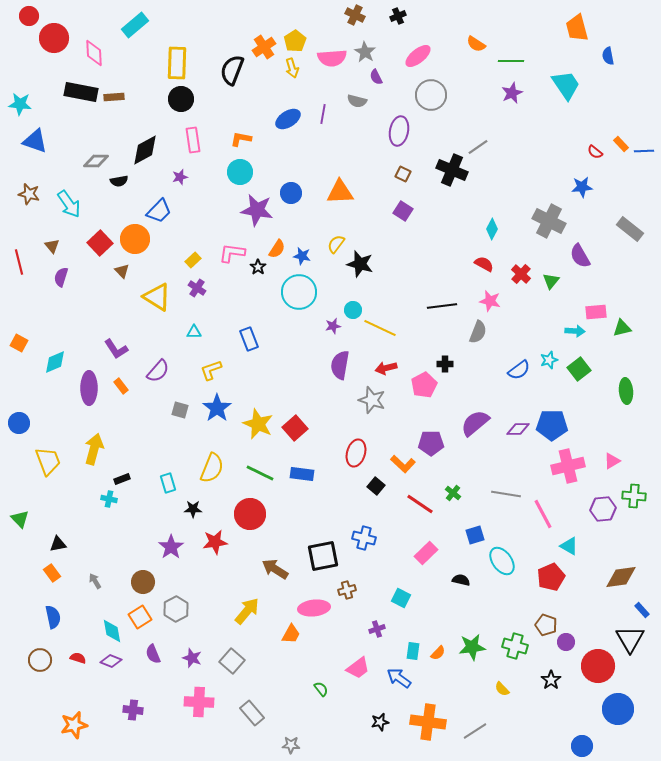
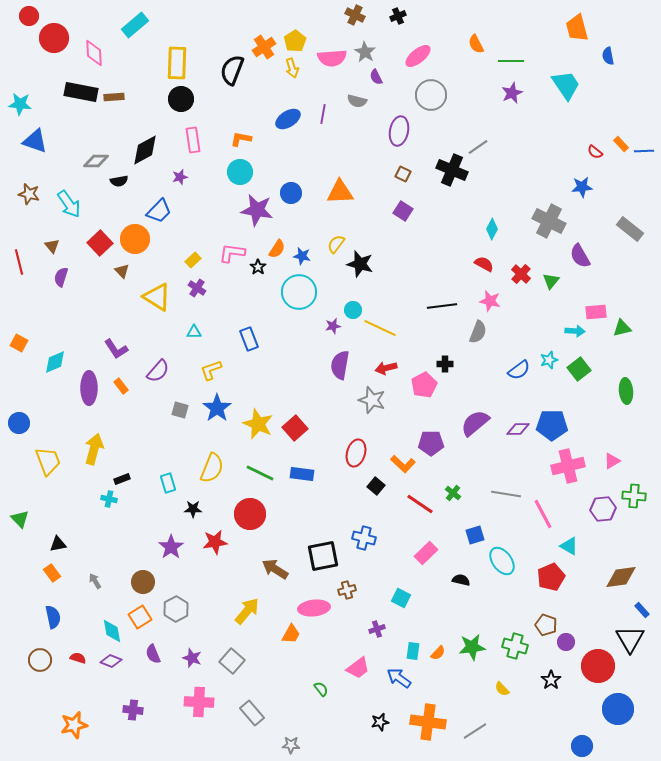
orange semicircle at (476, 44): rotated 30 degrees clockwise
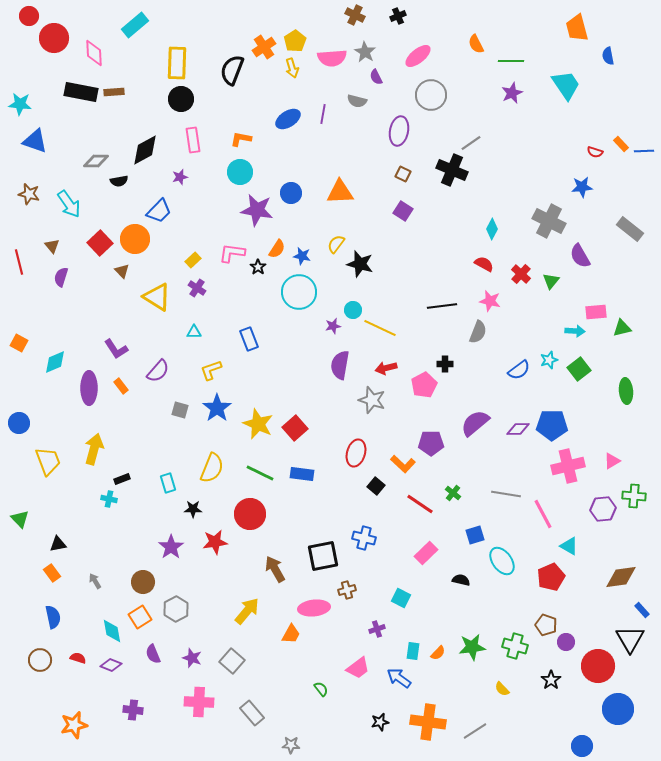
brown rectangle at (114, 97): moved 5 px up
gray line at (478, 147): moved 7 px left, 4 px up
red semicircle at (595, 152): rotated 21 degrees counterclockwise
brown arrow at (275, 569): rotated 28 degrees clockwise
purple diamond at (111, 661): moved 4 px down
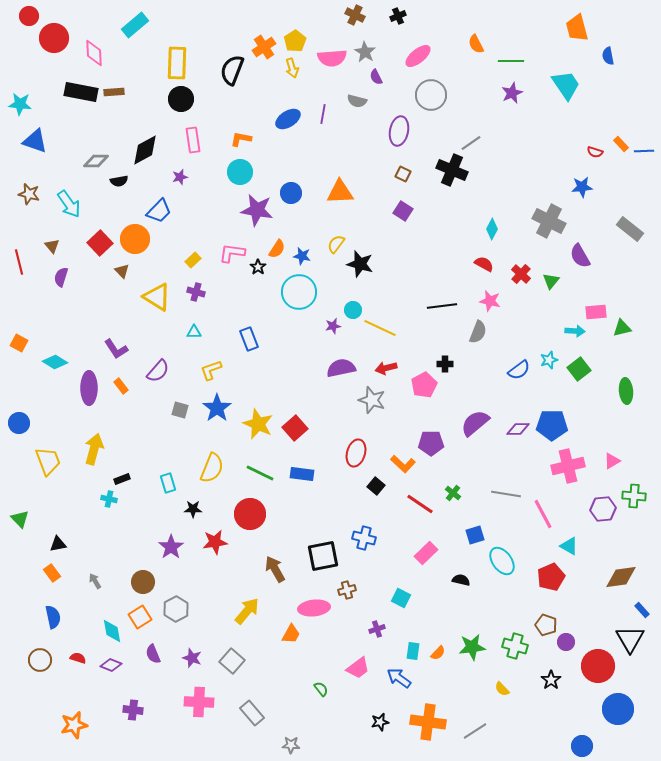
purple cross at (197, 288): moved 1 px left, 4 px down; rotated 18 degrees counterclockwise
cyan diamond at (55, 362): rotated 55 degrees clockwise
purple semicircle at (340, 365): moved 1 px right, 3 px down; rotated 68 degrees clockwise
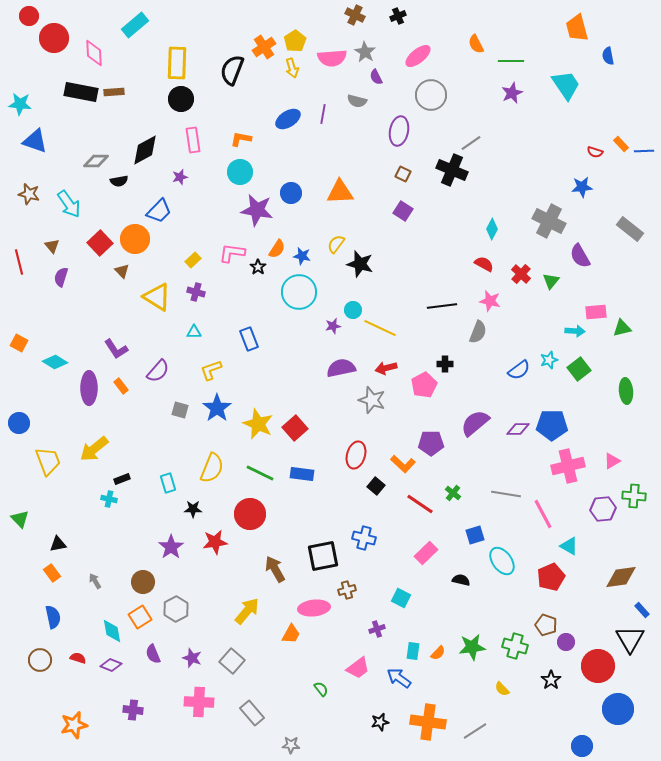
yellow arrow at (94, 449): rotated 144 degrees counterclockwise
red ellipse at (356, 453): moved 2 px down
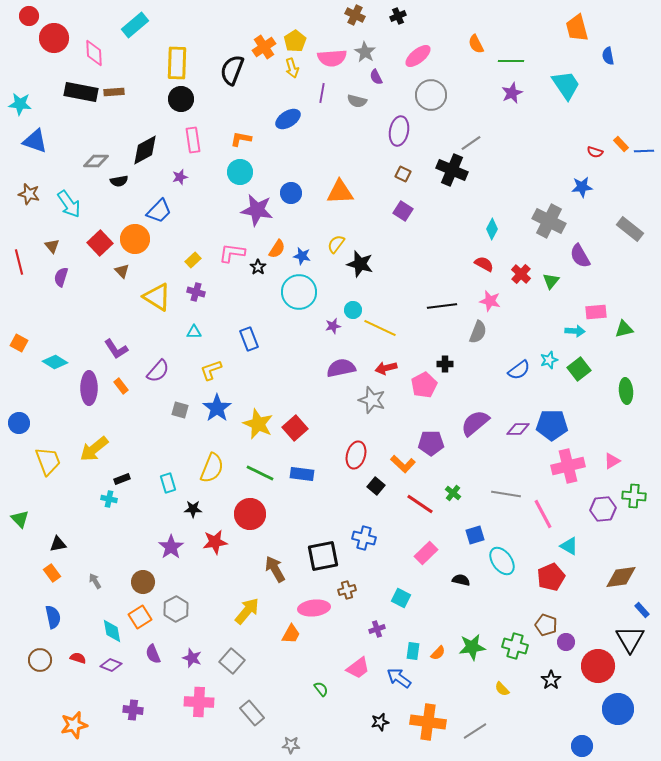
purple line at (323, 114): moved 1 px left, 21 px up
green triangle at (622, 328): moved 2 px right, 1 px down
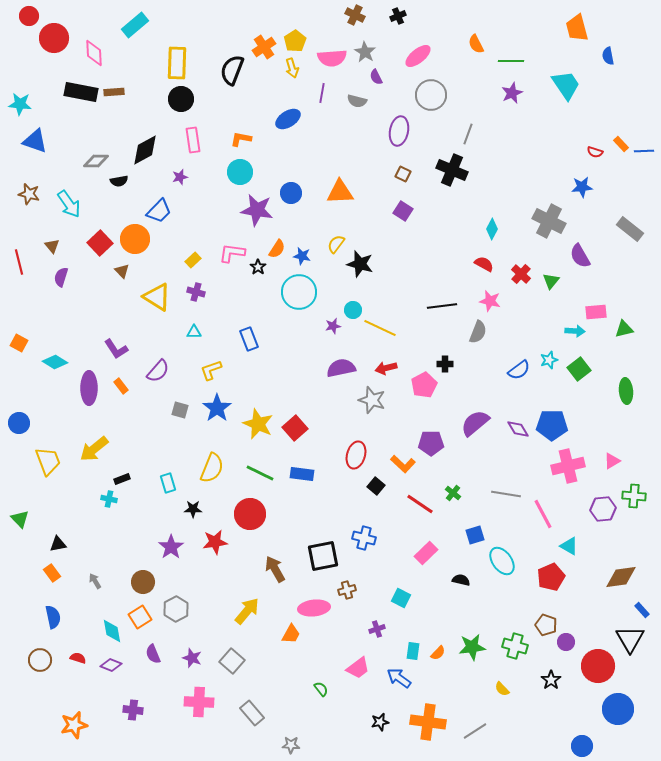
gray line at (471, 143): moved 3 px left, 9 px up; rotated 35 degrees counterclockwise
purple diamond at (518, 429): rotated 60 degrees clockwise
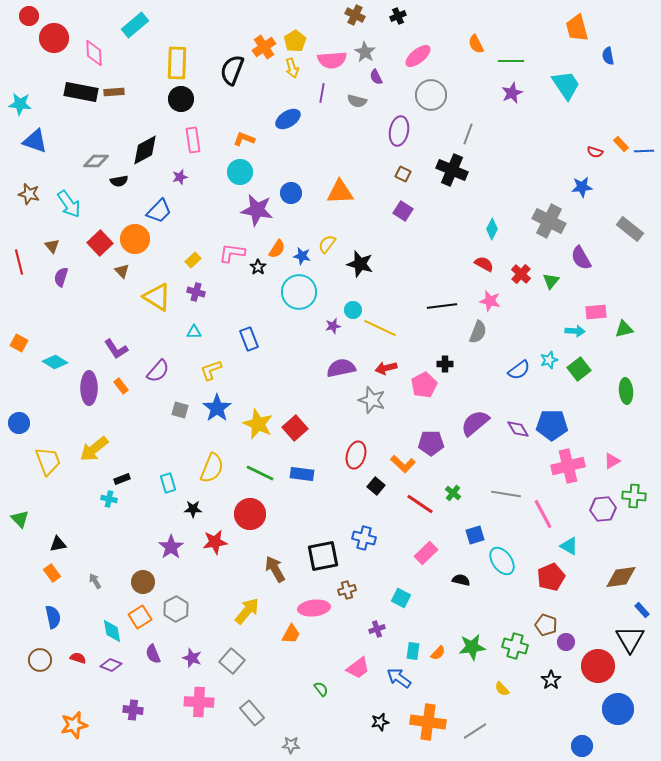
pink semicircle at (332, 58): moved 2 px down
orange L-shape at (241, 139): moved 3 px right; rotated 10 degrees clockwise
yellow semicircle at (336, 244): moved 9 px left
purple semicircle at (580, 256): moved 1 px right, 2 px down
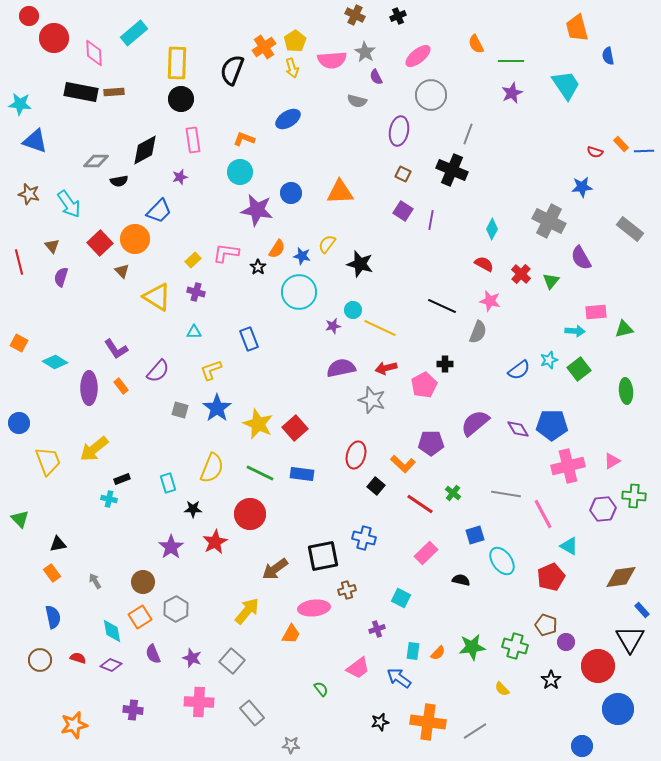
cyan rectangle at (135, 25): moved 1 px left, 8 px down
purple line at (322, 93): moved 109 px right, 127 px down
pink L-shape at (232, 253): moved 6 px left
black line at (442, 306): rotated 32 degrees clockwise
red star at (215, 542): rotated 20 degrees counterclockwise
brown arrow at (275, 569): rotated 96 degrees counterclockwise
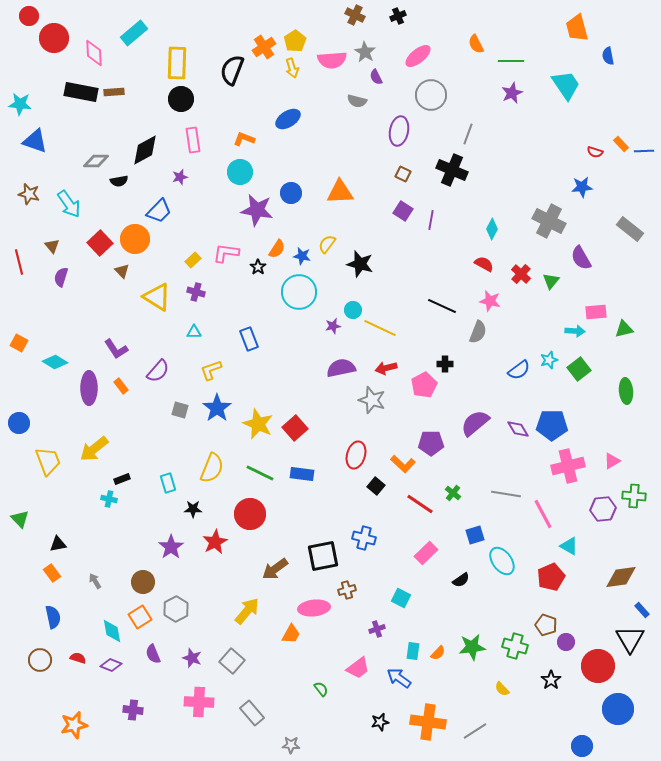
black semicircle at (461, 580): rotated 132 degrees clockwise
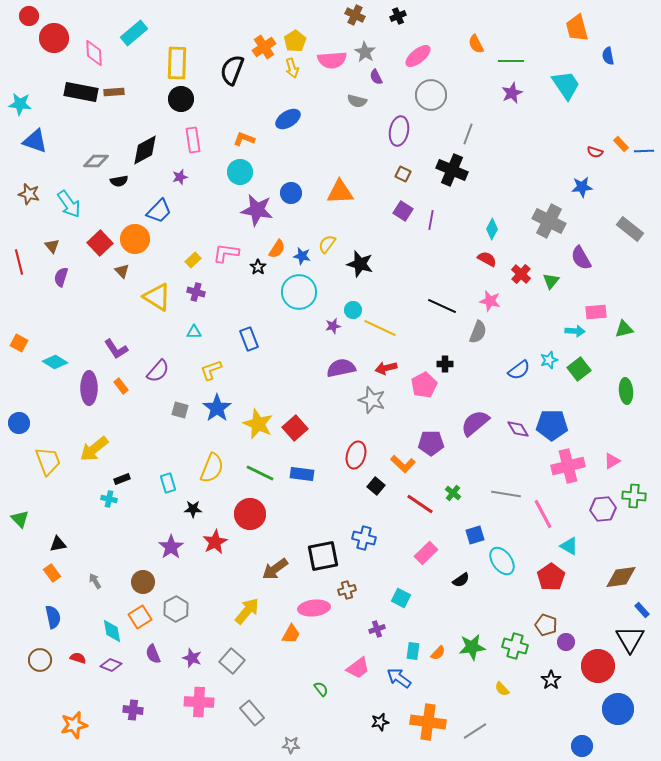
red semicircle at (484, 264): moved 3 px right, 5 px up
red pentagon at (551, 577): rotated 12 degrees counterclockwise
